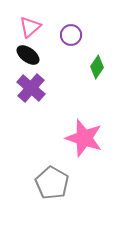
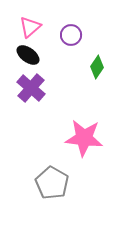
pink star: rotated 12 degrees counterclockwise
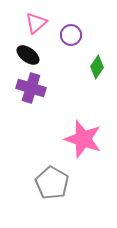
pink triangle: moved 6 px right, 4 px up
purple cross: rotated 24 degrees counterclockwise
pink star: moved 1 px left, 1 px down; rotated 12 degrees clockwise
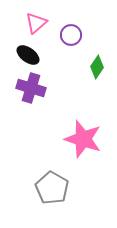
gray pentagon: moved 5 px down
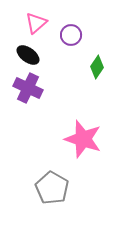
purple cross: moved 3 px left; rotated 8 degrees clockwise
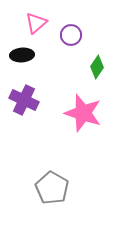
black ellipse: moved 6 px left; rotated 40 degrees counterclockwise
purple cross: moved 4 px left, 12 px down
pink star: moved 26 px up
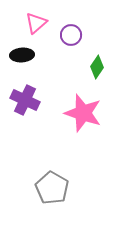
purple cross: moved 1 px right
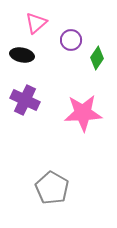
purple circle: moved 5 px down
black ellipse: rotated 15 degrees clockwise
green diamond: moved 9 px up
pink star: rotated 21 degrees counterclockwise
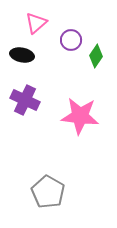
green diamond: moved 1 px left, 2 px up
pink star: moved 3 px left, 3 px down; rotated 9 degrees clockwise
gray pentagon: moved 4 px left, 4 px down
